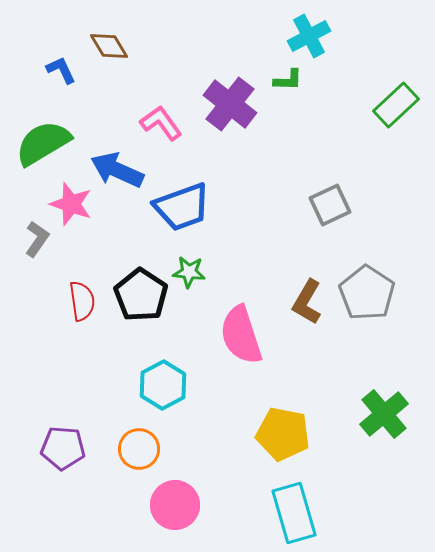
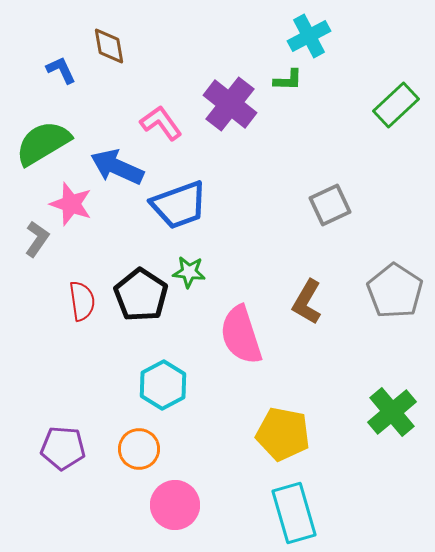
brown diamond: rotated 21 degrees clockwise
blue arrow: moved 3 px up
blue trapezoid: moved 3 px left, 2 px up
gray pentagon: moved 28 px right, 2 px up
green cross: moved 8 px right, 2 px up
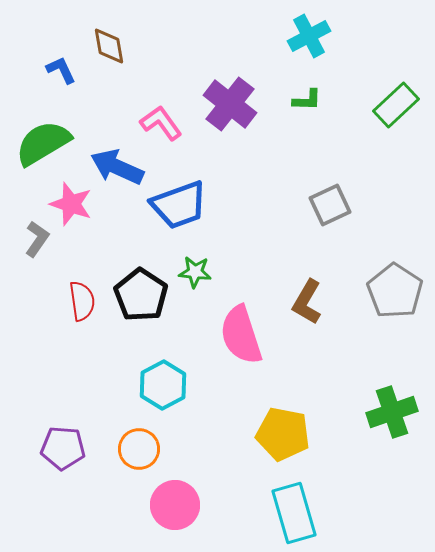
green L-shape: moved 19 px right, 20 px down
green star: moved 6 px right
green cross: rotated 21 degrees clockwise
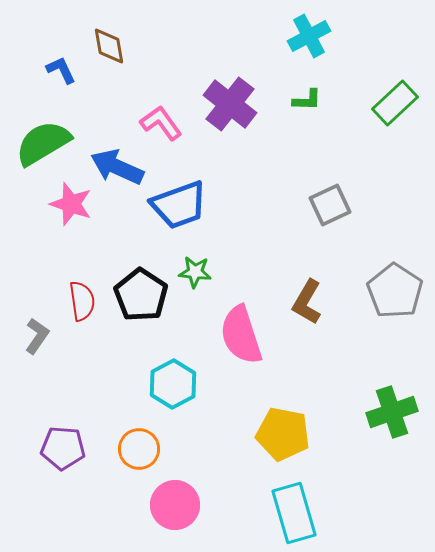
green rectangle: moved 1 px left, 2 px up
gray L-shape: moved 97 px down
cyan hexagon: moved 10 px right, 1 px up
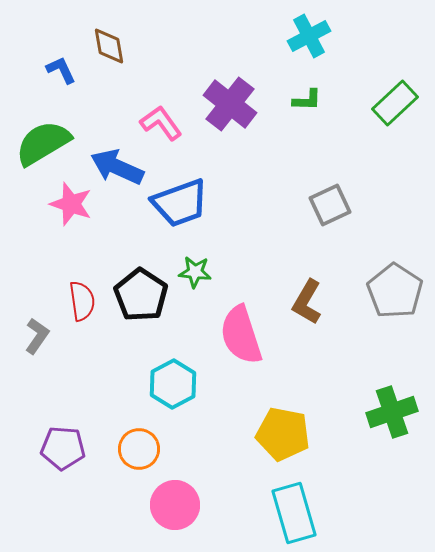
blue trapezoid: moved 1 px right, 2 px up
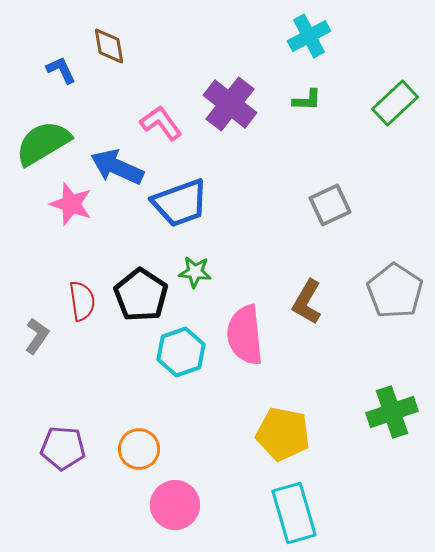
pink semicircle: moved 4 px right; rotated 12 degrees clockwise
cyan hexagon: moved 8 px right, 32 px up; rotated 9 degrees clockwise
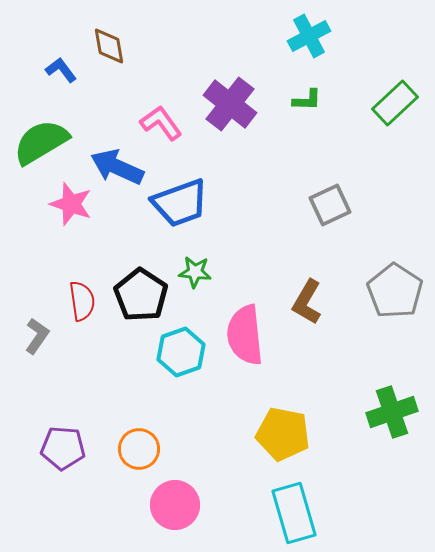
blue L-shape: rotated 12 degrees counterclockwise
green semicircle: moved 2 px left, 1 px up
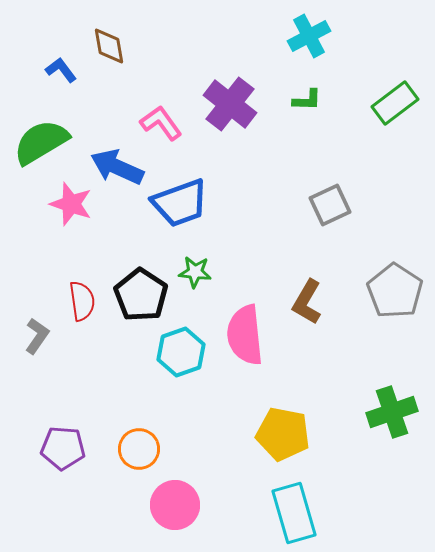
green rectangle: rotated 6 degrees clockwise
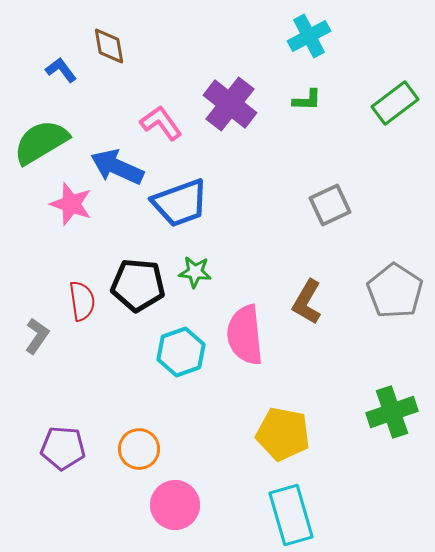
black pentagon: moved 3 px left, 10 px up; rotated 28 degrees counterclockwise
cyan rectangle: moved 3 px left, 2 px down
